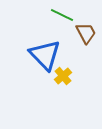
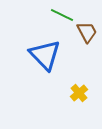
brown trapezoid: moved 1 px right, 1 px up
yellow cross: moved 16 px right, 17 px down
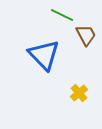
brown trapezoid: moved 1 px left, 3 px down
blue triangle: moved 1 px left
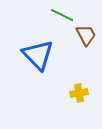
blue triangle: moved 6 px left
yellow cross: rotated 30 degrees clockwise
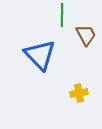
green line: rotated 65 degrees clockwise
blue triangle: moved 2 px right
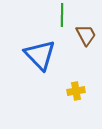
yellow cross: moved 3 px left, 2 px up
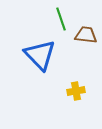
green line: moved 1 px left, 4 px down; rotated 20 degrees counterclockwise
brown trapezoid: rotated 55 degrees counterclockwise
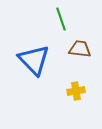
brown trapezoid: moved 6 px left, 14 px down
blue triangle: moved 6 px left, 5 px down
